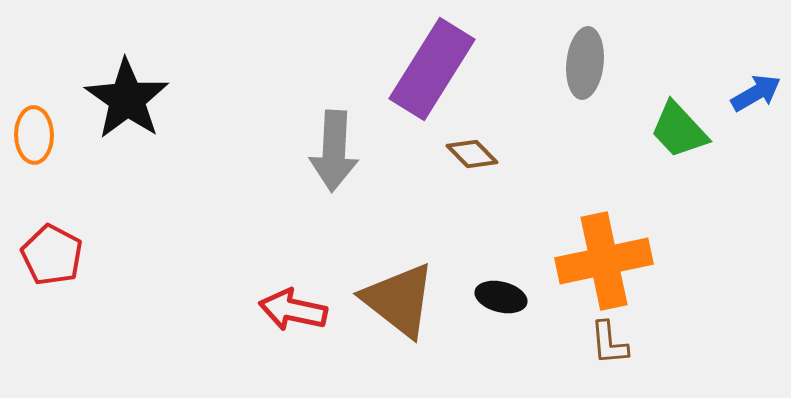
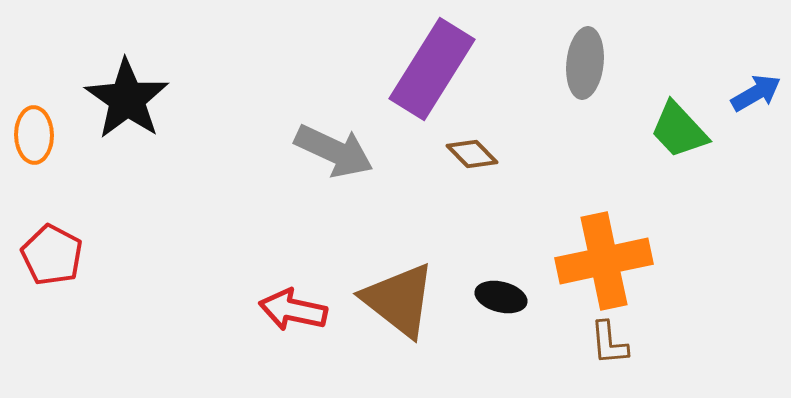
gray arrow: rotated 68 degrees counterclockwise
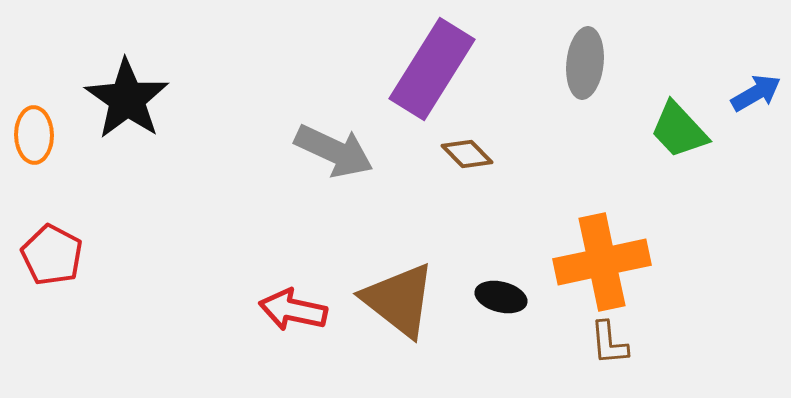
brown diamond: moved 5 px left
orange cross: moved 2 px left, 1 px down
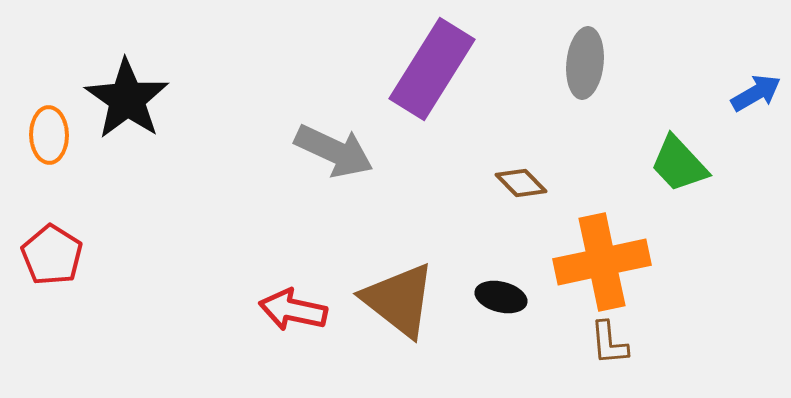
green trapezoid: moved 34 px down
orange ellipse: moved 15 px right
brown diamond: moved 54 px right, 29 px down
red pentagon: rotated 4 degrees clockwise
